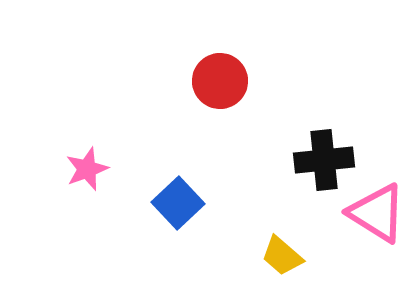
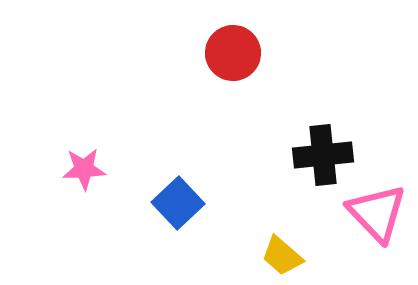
red circle: moved 13 px right, 28 px up
black cross: moved 1 px left, 5 px up
pink star: moved 3 px left; rotated 18 degrees clockwise
pink triangle: rotated 14 degrees clockwise
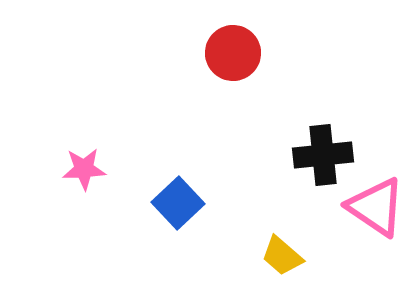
pink triangle: moved 1 px left, 6 px up; rotated 12 degrees counterclockwise
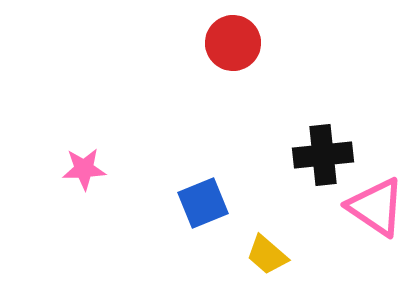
red circle: moved 10 px up
blue square: moved 25 px right; rotated 21 degrees clockwise
yellow trapezoid: moved 15 px left, 1 px up
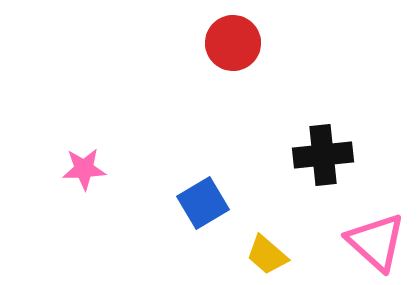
blue square: rotated 9 degrees counterclockwise
pink triangle: moved 35 px down; rotated 8 degrees clockwise
